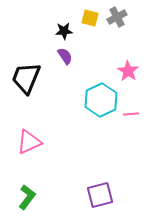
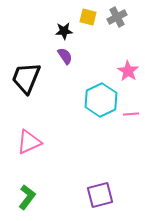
yellow square: moved 2 px left, 1 px up
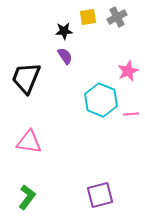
yellow square: rotated 24 degrees counterclockwise
pink star: rotated 15 degrees clockwise
cyan hexagon: rotated 12 degrees counterclockwise
pink triangle: rotated 32 degrees clockwise
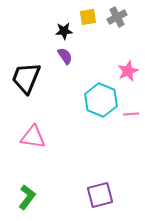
pink triangle: moved 4 px right, 5 px up
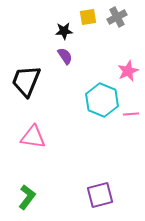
black trapezoid: moved 3 px down
cyan hexagon: moved 1 px right
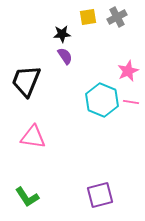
black star: moved 2 px left, 3 px down
pink line: moved 12 px up; rotated 14 degrees clockwise
green L-shape: rotated 110 degrees clockwise
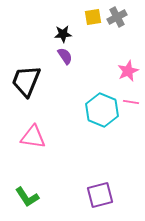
yellow square: moved 5 px right
black star: moved 1 px right
cyan hexagon: moved 10 px down
